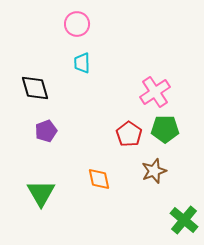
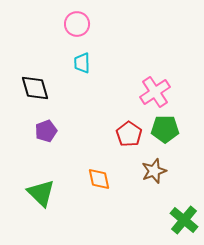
green triangle: rotated 16 degrees counterclockwise
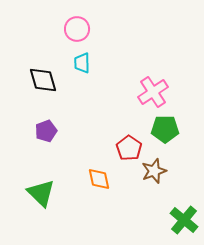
pink circle: moved 5 px down
black diamond: moved 8 px right, 8 px up
pink cross: moved 2 px left
red pentagon: moved 14 px down
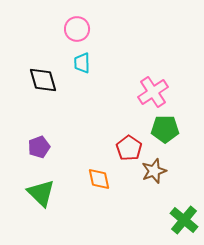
purple pentagon: moved 7 px left, 16 px down
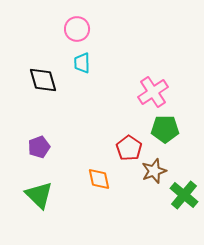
green triangle: moved 2 px left, 2 px down
green cross: moved 25 px up
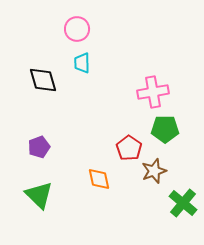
pink cross: rotated 24 degrees clockwise
green cross: moved 1 px left, 8 px down
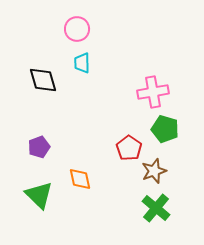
green pentagon: rotated 16 degrees clockwise
orange diamond: moved 19 px left
green cross: moved 27 px left, 5 px down
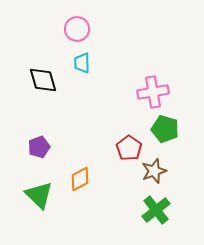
orange diamond: rotated 75 degrees clockwise
green cross: moved 2 px down; rotated 12 degrees clockwise
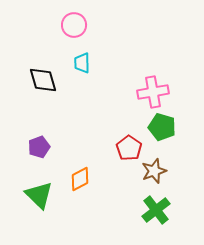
pink circle: moved 3 px left, 4 px up
green pentagon: moved 3 px left, 2 px up
